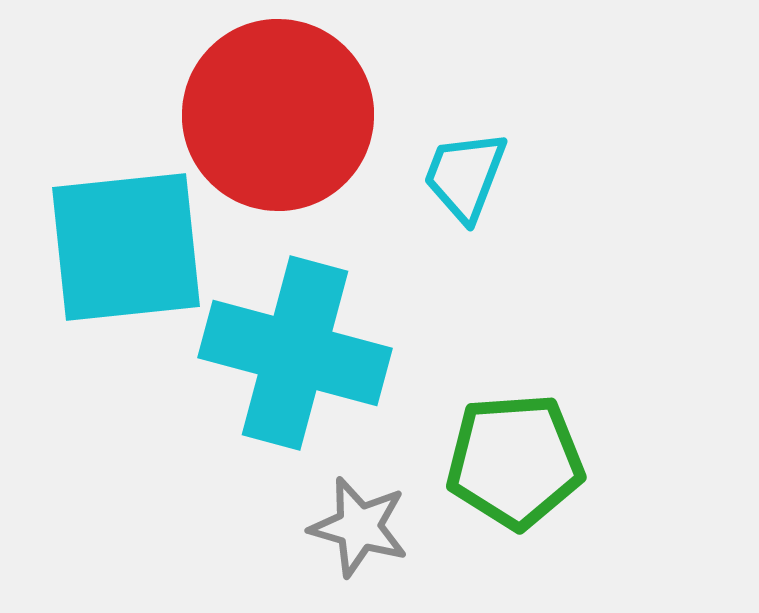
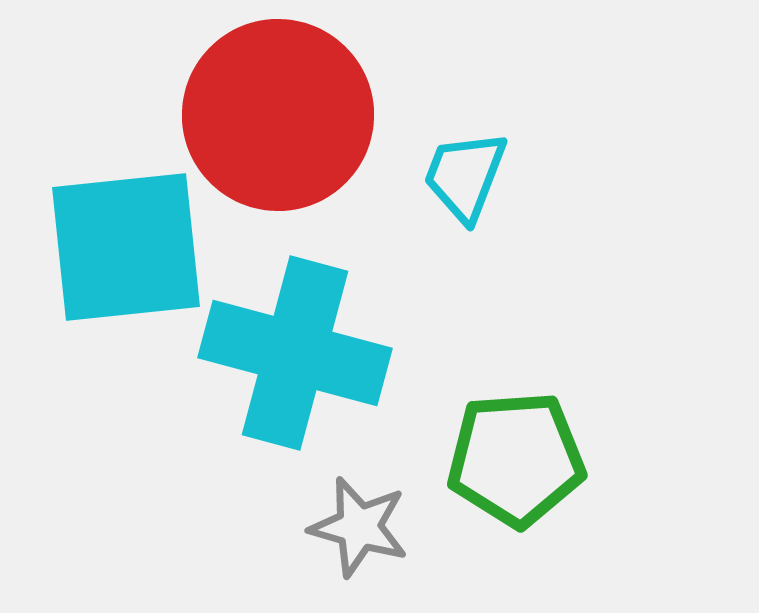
green pentagon: moved 1 px right, 2 px up
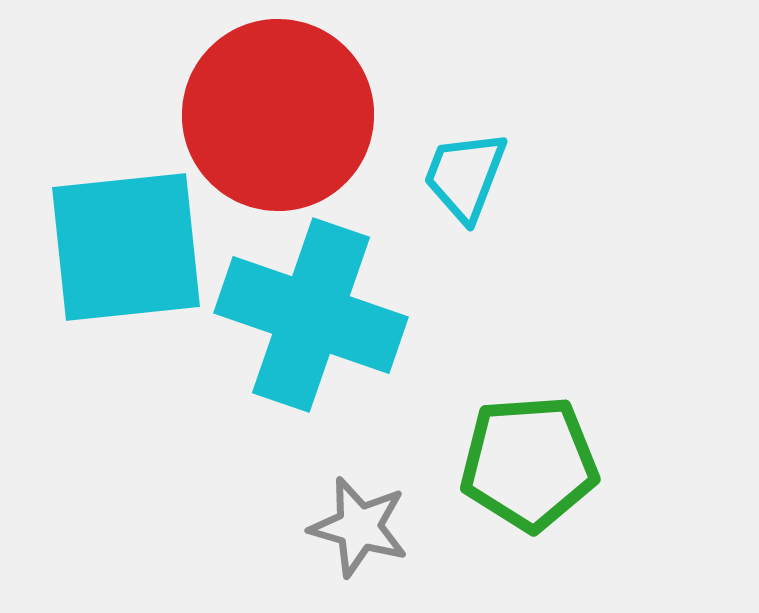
cyan cross: moved 16 px right, 38 px up; rotated 4 degrees clockwise
green pentagon: moved 13 px right, 4 px down
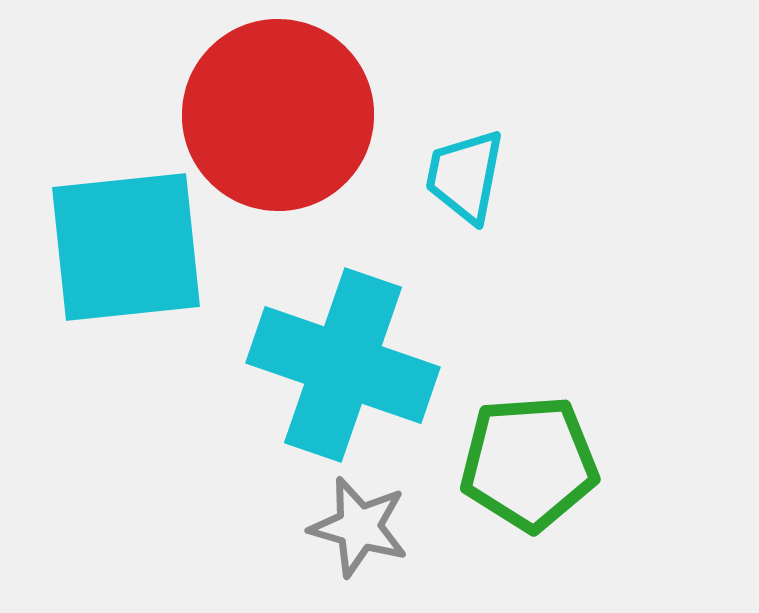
cyan trapezoid: rotated 10 degrees counterclockwise
cyan cross: moved 32 px right, 50 px down
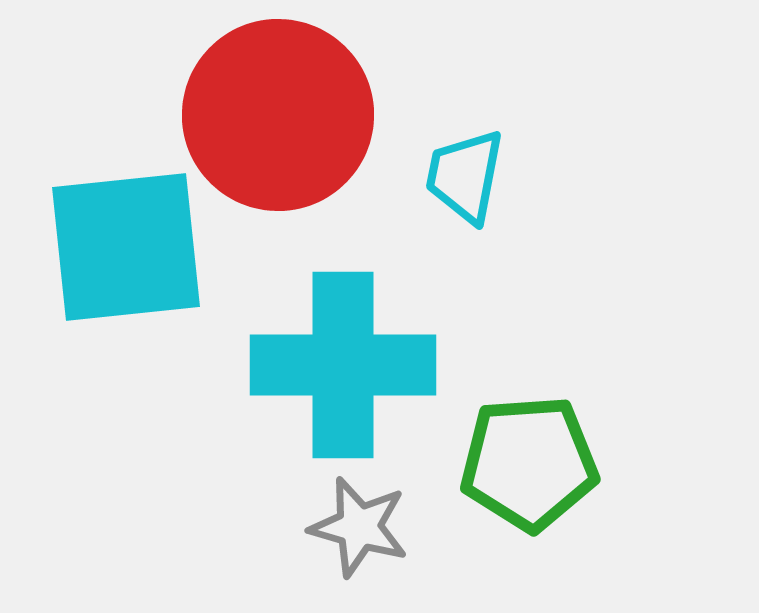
cyan cross: rotated 19 degrees counterclockwise
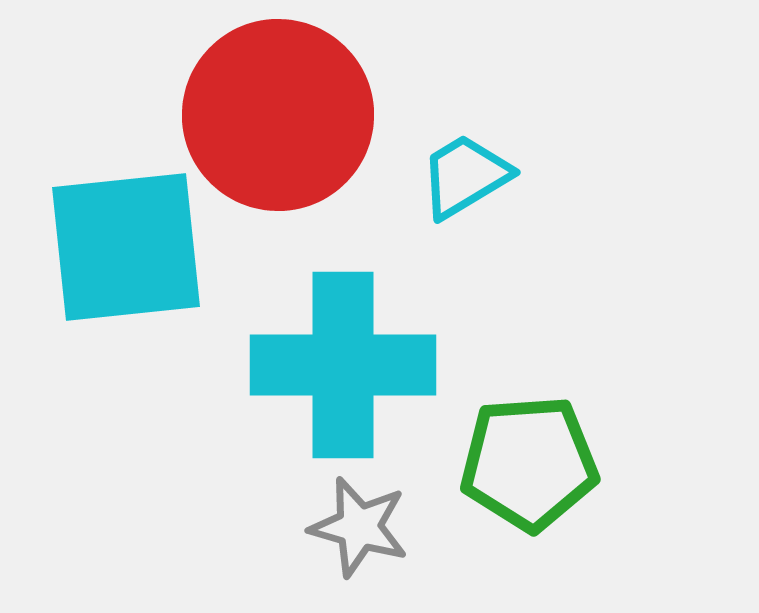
cyan trapezoid: rotated 48 degrees clockwise
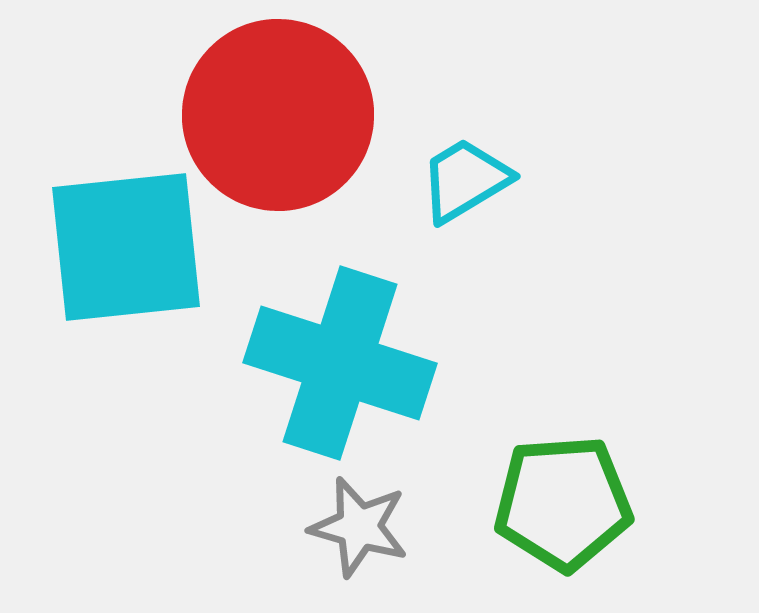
cyan trapezoid: moved 4 px down
cyan cross: moved 3 px left, 2 px up; rotated 18 degrees clockwise
green pentagon: moved 34 px right, 40 px down
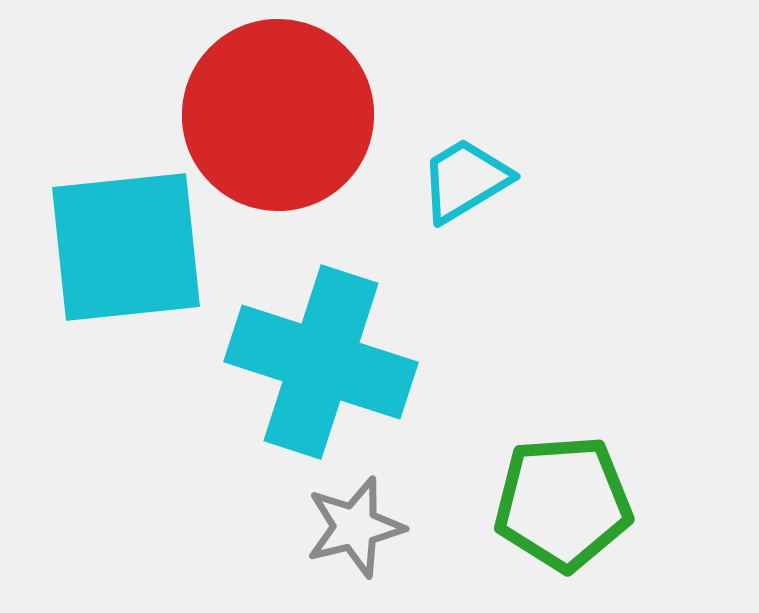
cyan cross: moved 19 px left, 1 px up
gray star: moved 4 px left; rotated 30 degrees counterclockwise
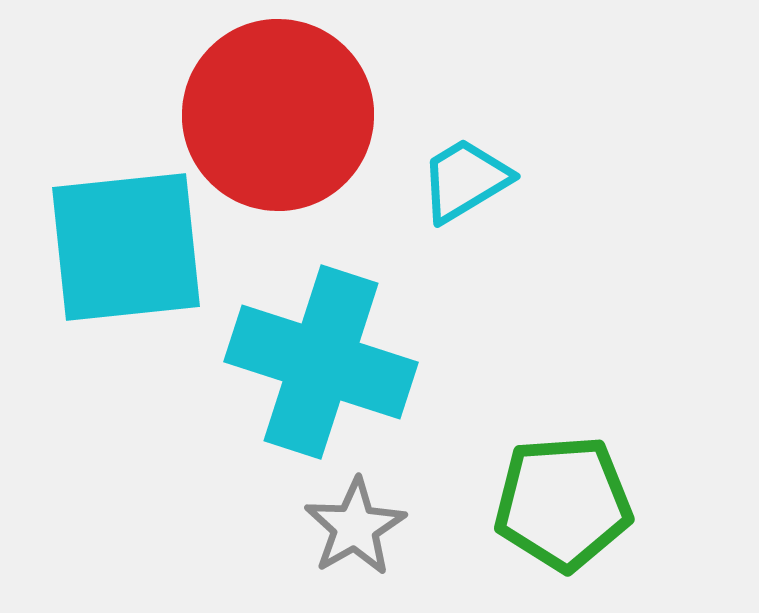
gray star: rotated 16 degrees counterclockwise
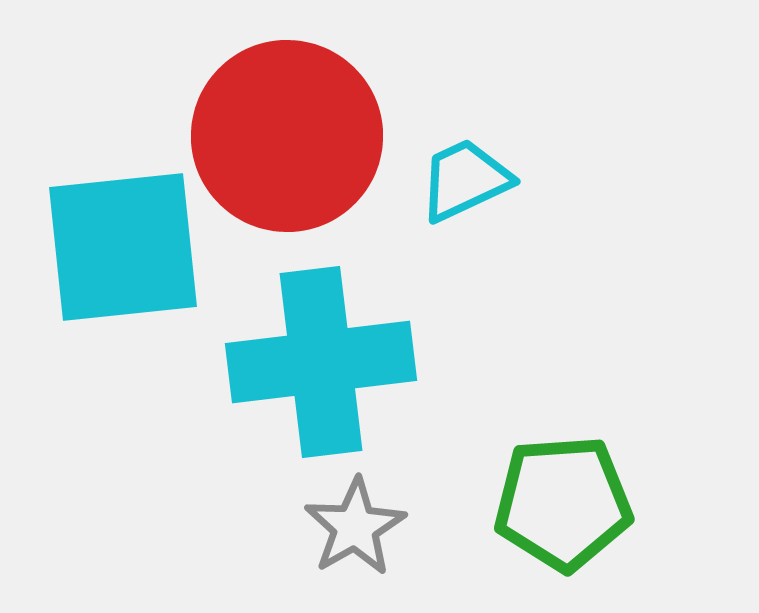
red circle: moved 9 px right, 21 px down
cyan trapezoid: rotated 6 degrees clockwise
cyan square: moved 3 px left
cyan cross: rotated 25 degrees counterclockwise
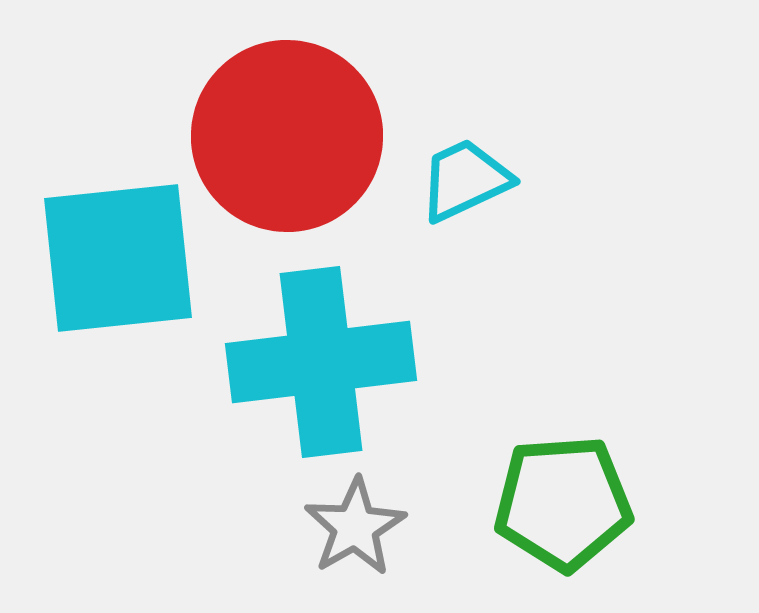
cyan square: moved 5 px left, 11 px down
